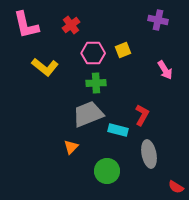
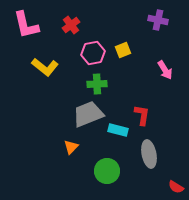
pink hexagon: rotated 10 degrees counterclockwise
green cross: moved 1 px right, 1 px down
red L-shape: rotated 20 degrees counterclockwise
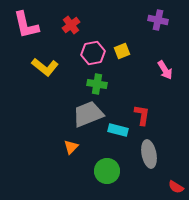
yellow square: moved 1 px left, 1 px down
green cross: rotated 12 degrees clockwise
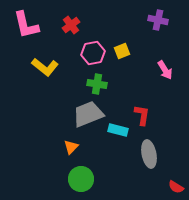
green circle: moved 26 px left, 8 px down
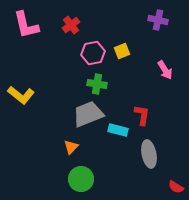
yellow L-shape: moved 24 px left, 28 px down
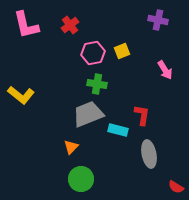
red cross: moved 1 px left
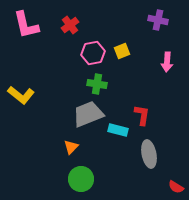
pink arrow: moved 2 px right, 8 px up; rotated 36 degrees clockwise
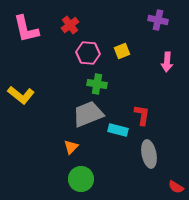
pink L-shape: moved 4 px down
pink hexagon: moved 5 px left; rotated 15 degrees clockwise
